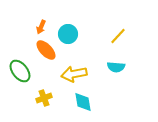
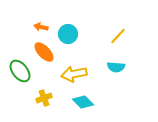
orange arrow: rotated 80 degrees clockwise
orange ellipse: moved 2 px left, 2 px down
cyan diamond: rotated 35 degrees counterclockwise
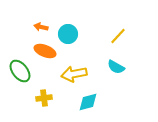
orange ellipse: moved 1 px right, 1 px up; rotated 25 degrees counterclockwise
cyan semicircle: rotated 24 degrees clockwise
yellow cross: rotated 14 degrees clockwise
cyan diamond: moved 5 px right; rotated 60 degrees counterclockwise
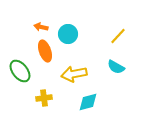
orange ellipse: rotated 50 degrees clockwise
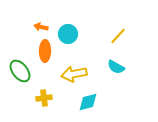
orange ellipse: rotated 20 degrees clockwise
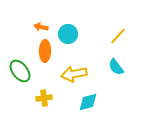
cyan semicircle: rotated 24 degrees clockwise
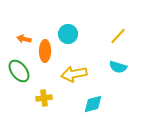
orange arrow: moved 17 px left, 12 px down
cyan semicircle: moved 2 px right; rotated 36 degrees counterclockwise
green ellipse: moved 1 px left
cyan diamond: moved 5 px right, 2 px down
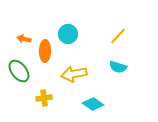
cyan diamond: rotated 50 degrees clockwise
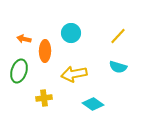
cyan circle: moved 3 px right, 1 px up
green ellipse: rotated 55 degrees clockwise
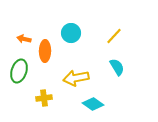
yellow line: moved 4 px left
cyan semicircle: moved 1 px left; rotated 138 degrees counterclockwise
yellow arrow: moved 2 px right, 4 px down
